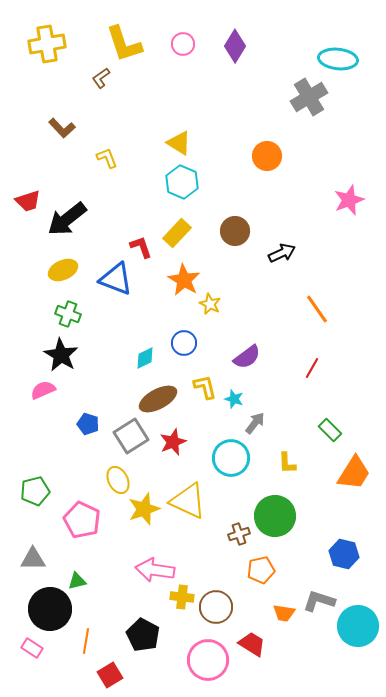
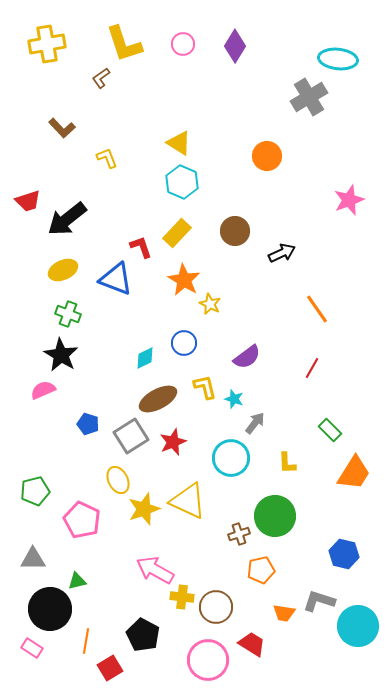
pink arrow at (155, 570): rotated 21 degrees clockwise
red square at (110, 675): moved 7 px up
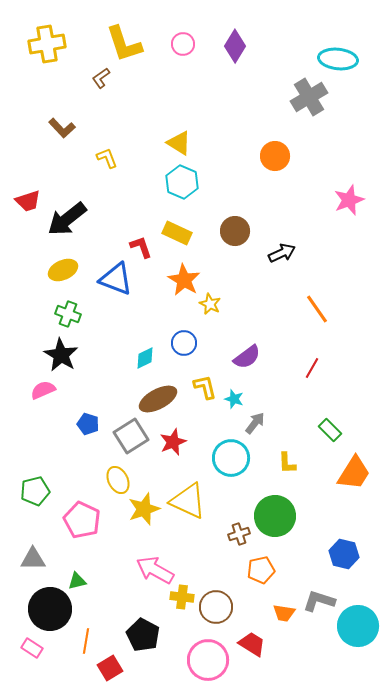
orange circle at (267, 156): moved 8 px right
yellow rectangle at (177, 233): rotated 72 degrees clockwise
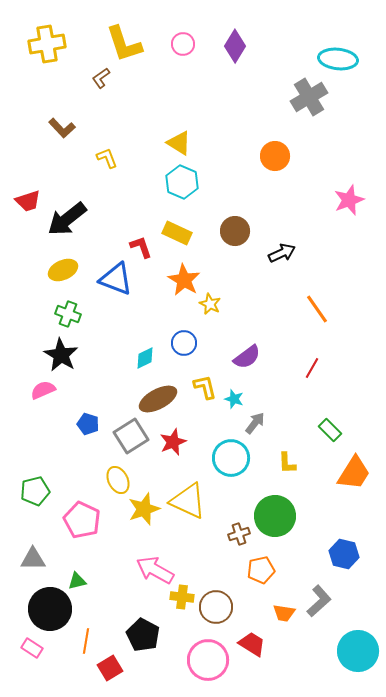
gray L-shape at (319, 601): rotated 120 degrees clockwise
cyan circle at (358, 626): moved 25 px down
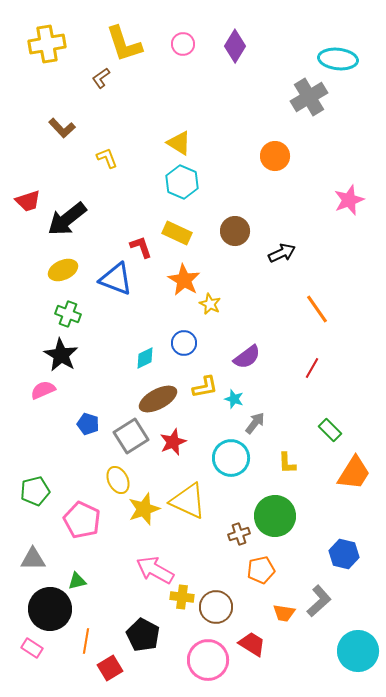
yellow L-shape at (205, 387): rotated 92 degrees clockwise
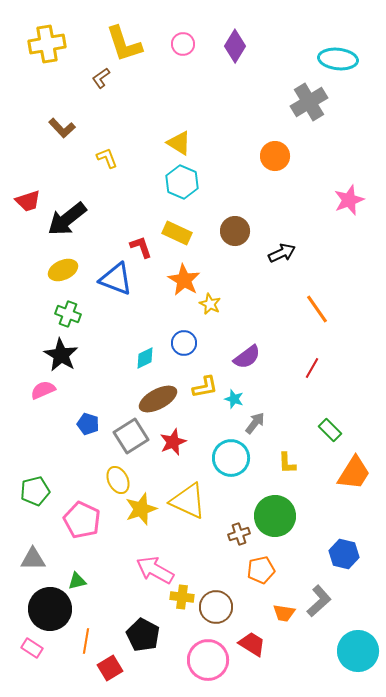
gray cross at (309, 97): moved 5 px down
yellow star at (144, 509): moved 3 px left
